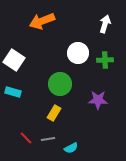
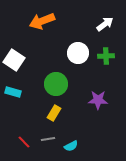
white arrow: rotated 36 degrees clockwise
green cross: moved 1 px right, 4 px up
green circle: moved 4 px left
red line: moved 2 px left, 4 px down
cyan semicircle: moved 2 px up
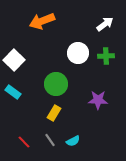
white square: rotated 10 degrees clockwise
cyan rectangle: rotated 21 degrees clockwise
gray line: moved 2 px right, 1 px down; rotated 64 degrees clockwise
cyan semicircle: moved 2 px right, 5 px up
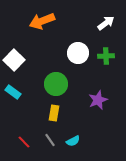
white arrow: moved 1 px right, 1 px up
purple star: rotated 24 degrees counterclockwise
yellow rectangle: rotated 21 degrees counterclockwise
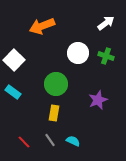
orange arrow: moved 5 px down
green cross: rotated 21 degrees clockwise
cyan semicircle: rotated 128 degrees counterclockwise
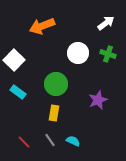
green cross: moved 2 px right, 2 px up
cyan rectangle: moved 5 px right
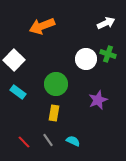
white arrow: rotated 12 degrees clockwise
white circle: moved 8 px right, 6 px down
gray line: moved 2 px left
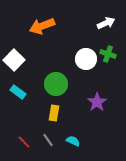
purple star: moved 1 px left, 2 px down; rotated 12 degrees counterclockwise
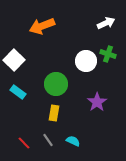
white circle: moved 2 px down
red line: moved 1 px down
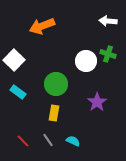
white arrow: moved 2 px right, 2 px up; rotated 150 degrees counterclockwise
red line: moved 1 px left, 2 px up
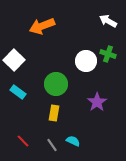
white arrow: rotated 24 degrees clockwise
gray line: moved 4 px right, 5 px down
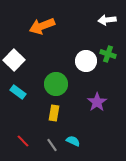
white arrow: moved 1 px left, 1 px up; rotated 36 degrees counterclockwise
